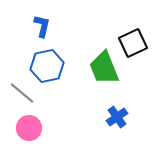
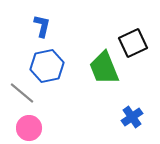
blue cross: moved 15 px right
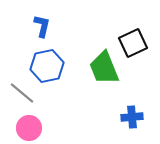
blue cross: rotated 30 degrees clockwise
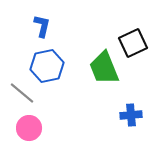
blue cross: moved 1 px left, 2 px up
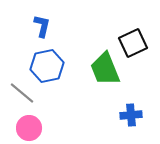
green trapezoid: moved 1 px right, 1 px down
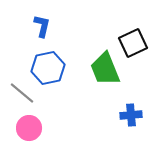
blue hexagon: moved 1 px right, 2 px down
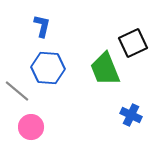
blue hexagon: rotated 16 degrees clockwise
gray line: moved 5 px left, 2 px up
blue cross: rotated 30 degrees clockwise
pink circle: moved 2 px right, 1 px up
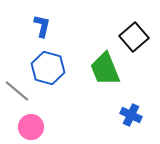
black square: moved 1 px right, 6 px up; rotated 16 degrees counterclockwise
blue hexagon: rotated 12 degrees clockwise
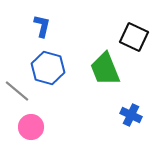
black square: rotated 24 degrees counterclockwise
